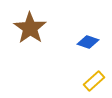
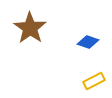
yellow rectangle: rotated 15 degrees clockwise
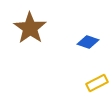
yellow rectangle: moved 3 px right, 2 px down
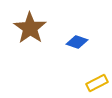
blue diamond: moved 11 px left
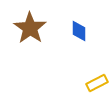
blue diamond: moved 2 px right, 11 px up; rotated 70 degrees clockwise
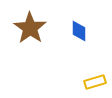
yellow rectangle: moved 2 px left, 1 px up; rotated 10 degrees clockwise
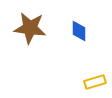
brown star: rotated 28 degrees counterclockwise
